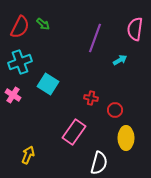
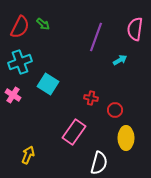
purple line: moved 1 px right, 1 px up
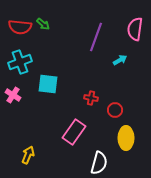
red semicircle: rotated 70 degrees clockwise
cyan square: rotated 25 degrees counterclockwise
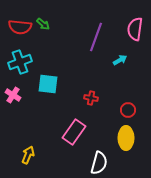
red circle: moved 13 px right
